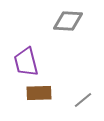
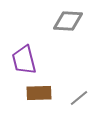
purple trapezoid: moved 2 px left, 2 px up
gray line: moved 4 px left, 2 px up
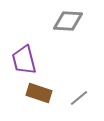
brown rectangle: rotated 20 degrees clockwise
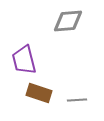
gray diamond: rotated 8 degrees counterclockwise
gray line: moved 2 px left, 2 px down; rotated 36 degrees clockwise
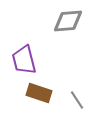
gray line: rotated 60 degrees clockwise
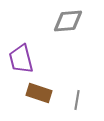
purple trapezoid: moved 3 px left, 1 px up
gray line: rotated 42 degrees clockwise
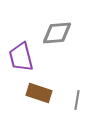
gray diamond: moved 11 px left, 12 px down
purple trapezoid: moved 2 px up
